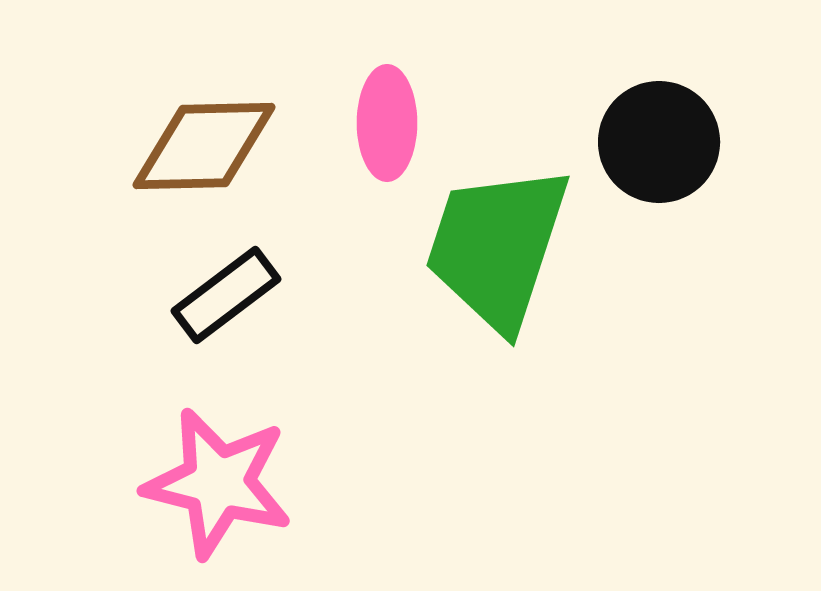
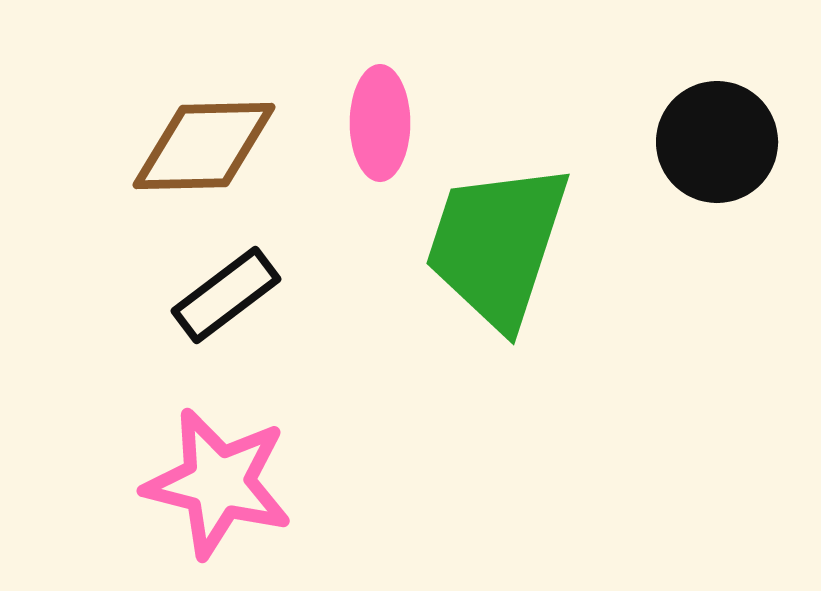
pink ellipse: moved 7 px left
black circle: moved 58 px right
green trapezoid: moved 2 px up
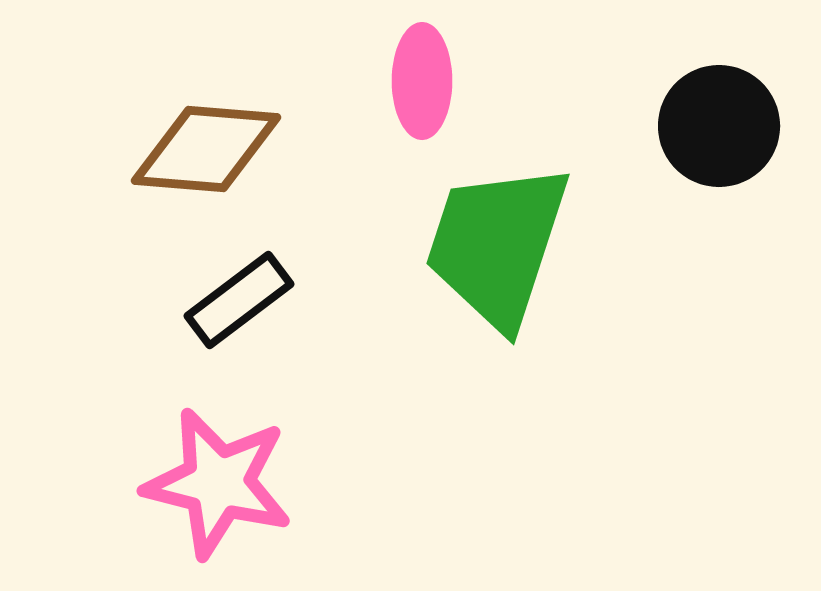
pink ellipse: moved 42 px right, 42 px up
black circle: moved 2 px right, 16 px up
brown diamond: moved 2 px right, 3 px down; rotated 6 degrees clockwise
black rectangle: moved 13 px right, 5 px down
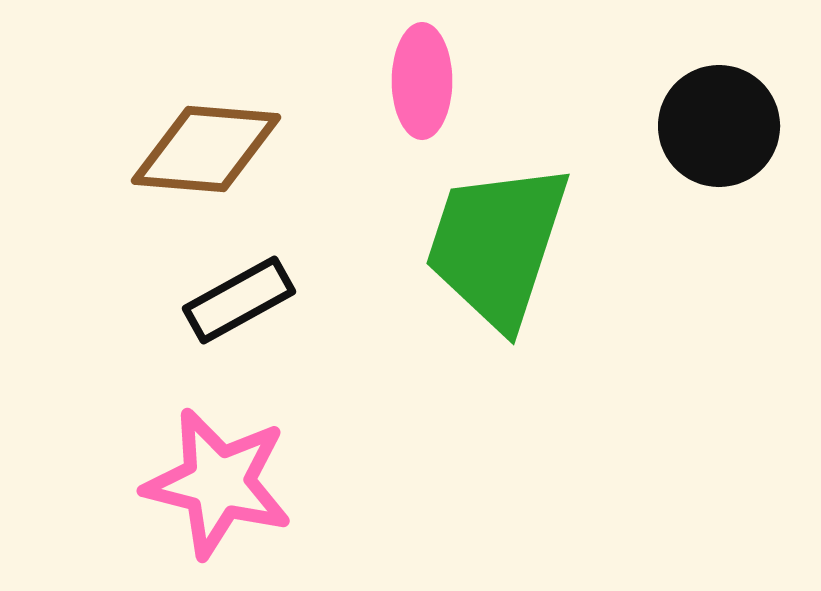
black rectangle: rotated 8 degrees clockwise
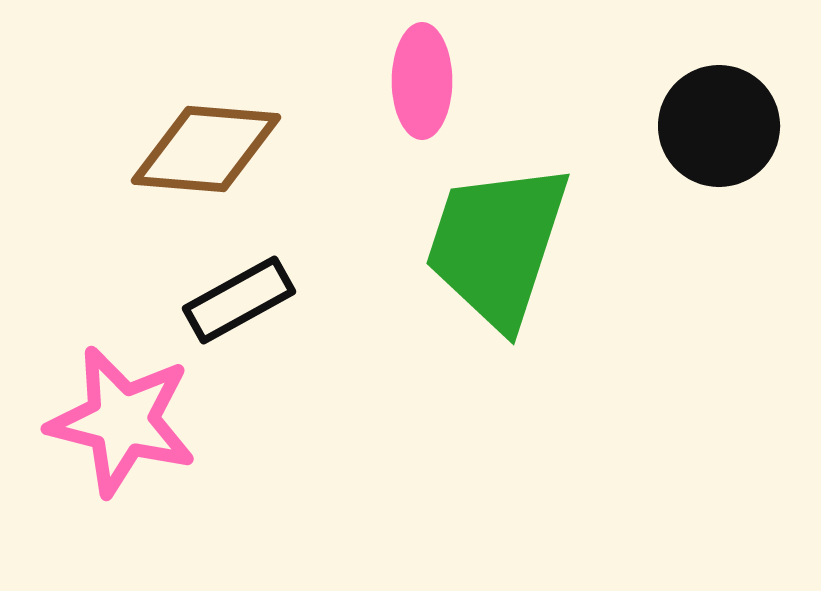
pink star: moved 96 px left, 62 px up
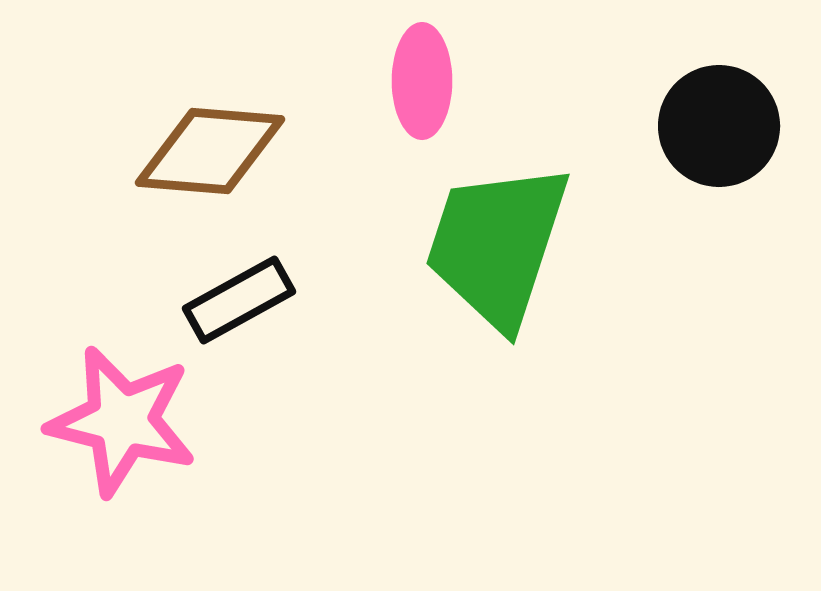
brown diamond: moved 4 px right, 2 px down
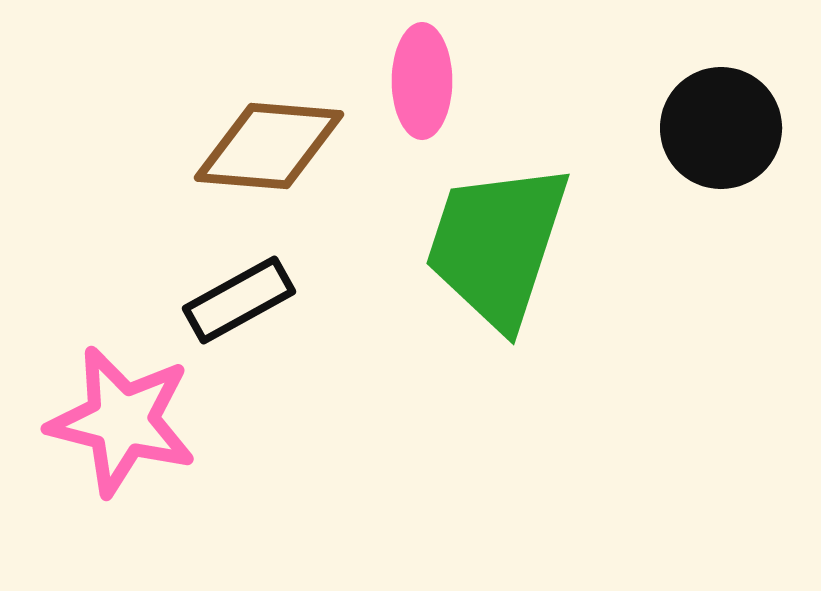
black circle: moved 2 px right, 2 px down
brown diamond: moved 59 px right, 5 px up
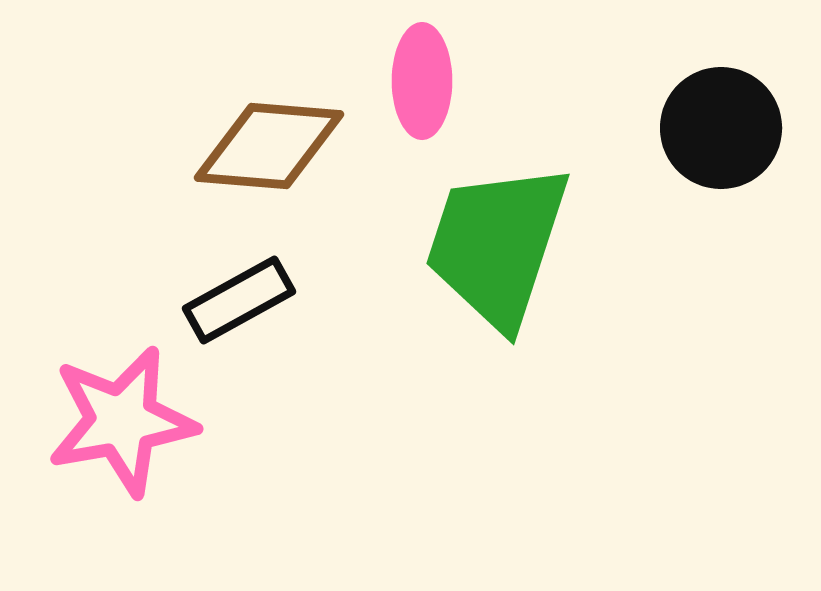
pink star: rotated 24 degrees counterclockwise
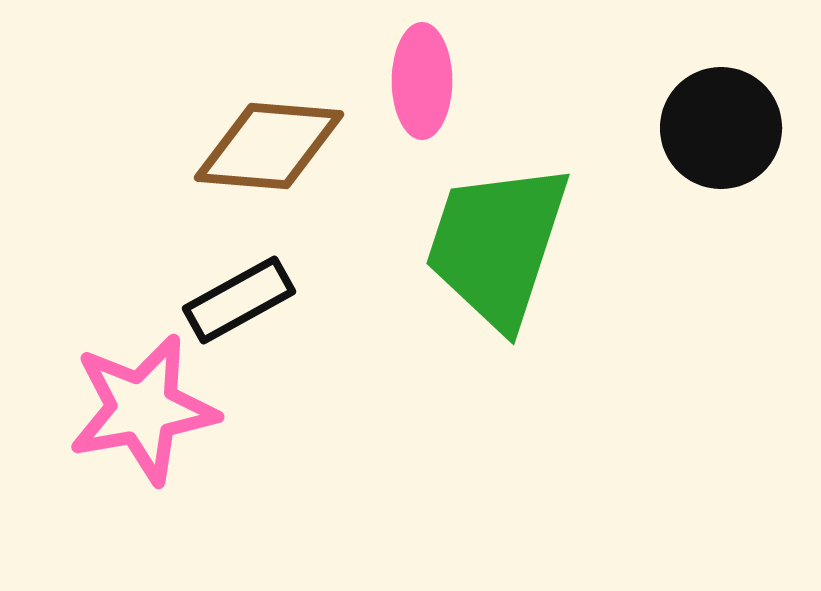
pink star: moved 21 px right, 12 px up
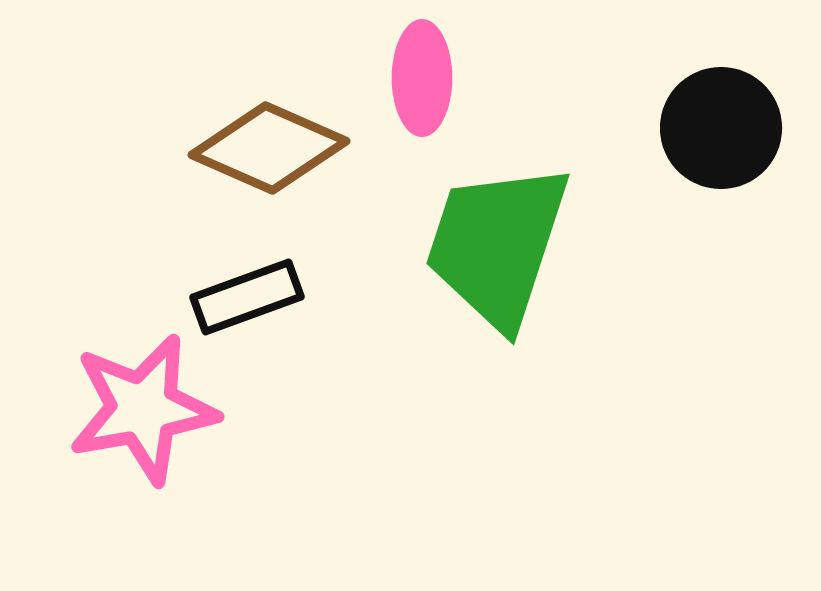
pink ellipse: moved 3 px up
brown diamond: moved 2 px down; rotated 19 degrees clockwise
black rectangle: moved 8 px right, 3 px up; rotated 9 degrees clockwise
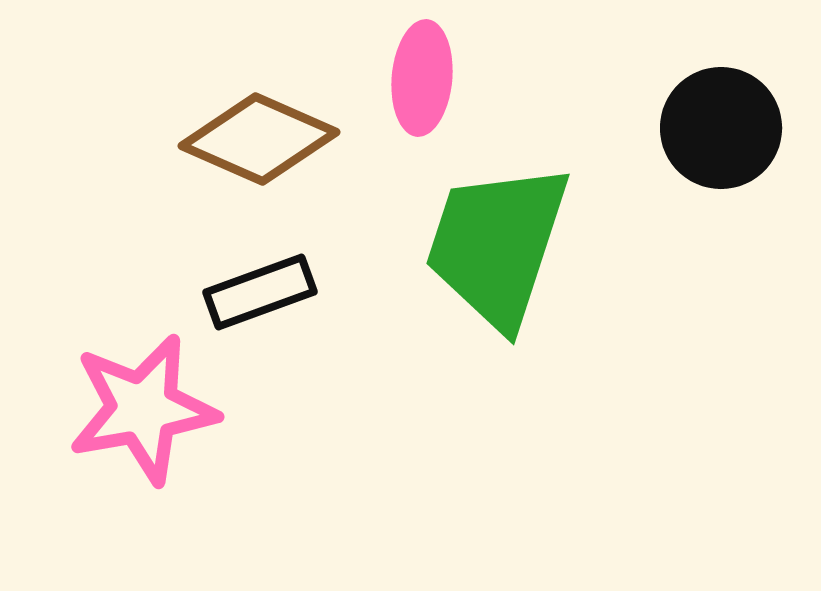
pink ellipse: rotated 5 degrees clockwise
brown diamond: moved 10 px left, 9 px up
black rectangle: moved 13 px right, 5 px up
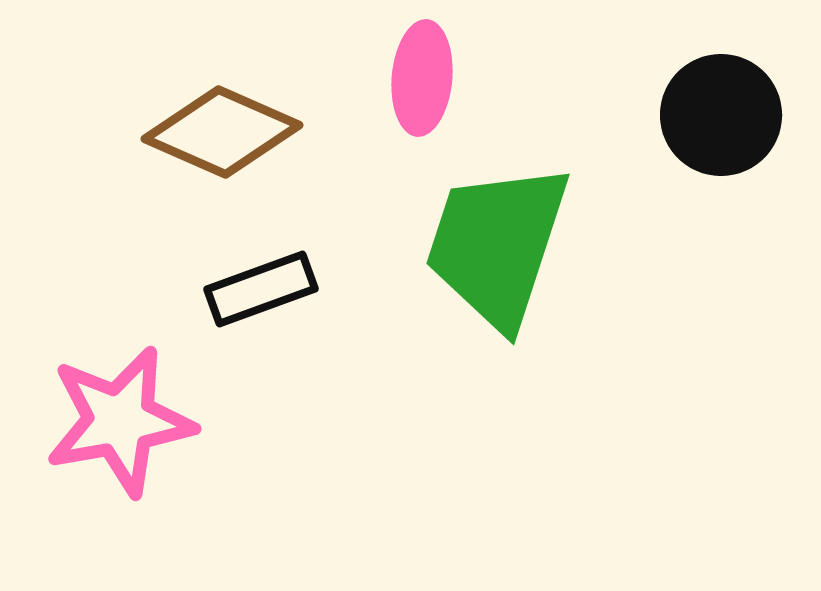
black circle: moved 13 px up
brown diamond: moved 37 px left, 7 px up
black rectangle: moved 1 px right, 3 px up
pink star: moved 23 px left, 12 px down
